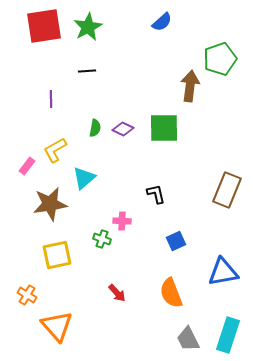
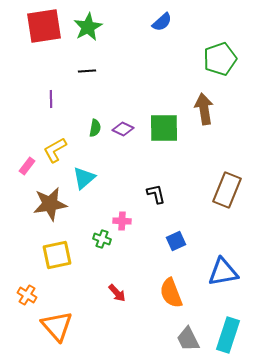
brown arrow: moved 14 px right, 23 px down; rotated 16 degrees counterclockwise
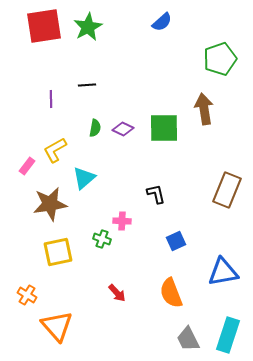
black line: moved 14 px down
yellow square: moved 1 px right, 3 px up
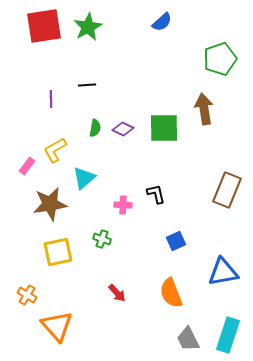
pink cross: moved 1 px right, 16 px up
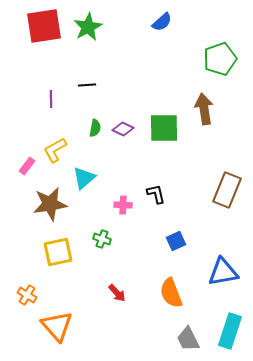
cyan rectangle: moved 2 px right, 4 px up
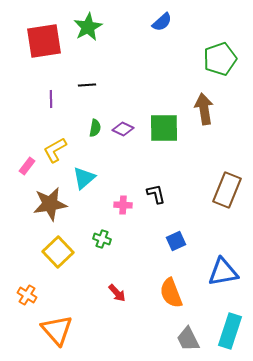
red square: moved 15 px down
yellow square: rotated 32 degrees counterclockwise
orange triangle: moved 4 px down
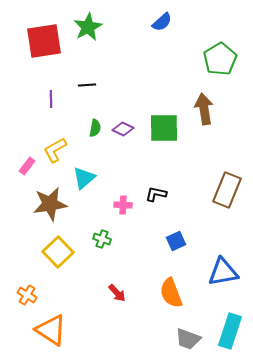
green pentagon: rotated 12 degrees counterclockwise
black L-shape: rotated 65 degrees counterclockwise
orange triangle: moved 6 px left; rotated 16 degrees counterclockwise
gray trapezoid: rotated 44 degrees counterclockwise
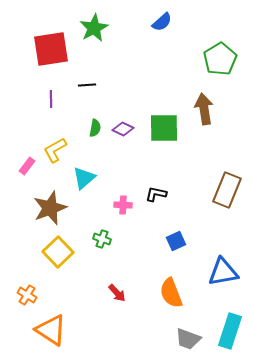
green star: moved 6 px right, 1 px down
red square: moved 7 px right, 8 px down
brown star: moved 4 px down; rotated 12 degrees counterclockwise
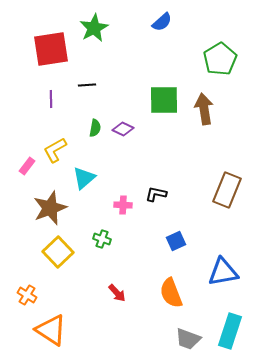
green square: moved 28 px up
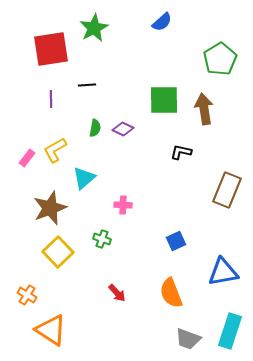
pink rectangle: moved 8 px up
black L-shape: moved 25 px right, 42 px up
